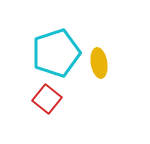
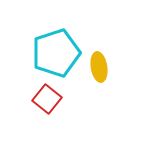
yellow ellipse: moved 4 px down
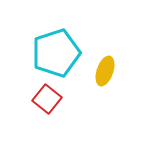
yellow ellipse: moved 6 px right, 4 px down; rotated 28 degrees clockwise
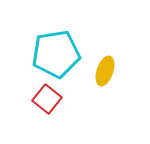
cyan pentagon: moved 1 px down; rotated 9 degrees clockwise
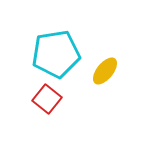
yellow ellipse: rotated 20 degrees clockwise
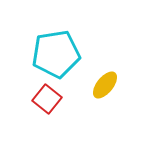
yellow ellipse: moved 14 px down
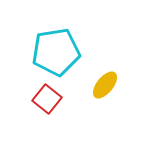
cyan pentagon: moved 2 px up
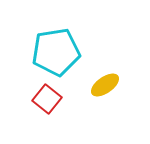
yellow ellipse: rotated 16 degrees clockwise
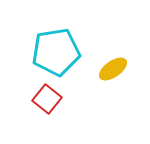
yellow ellipse: moved 8 px right, 16 px up
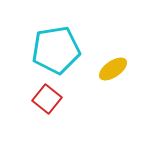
cyan pentagon: moved 2 px up
